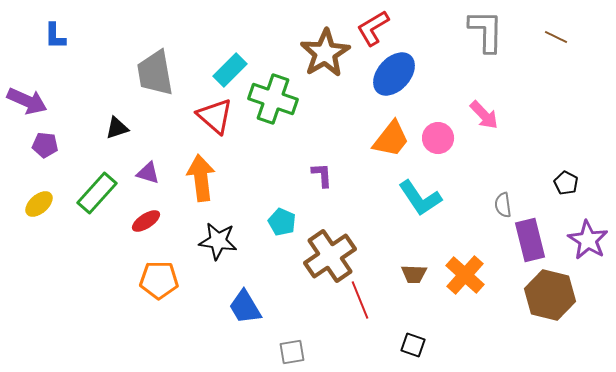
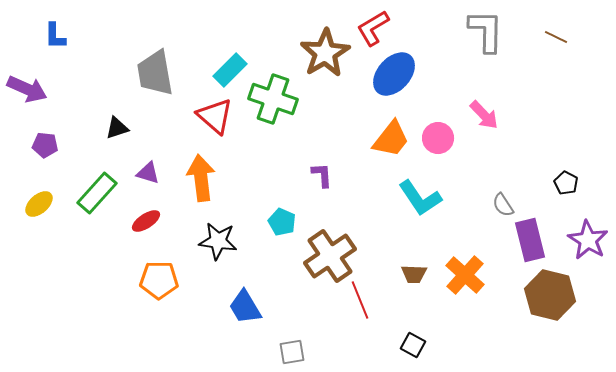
purple arrow: moved 12 px up
gray semicircle: rotated 25 degrees counterclockwise
black square: rotated 10 degrees clockwise
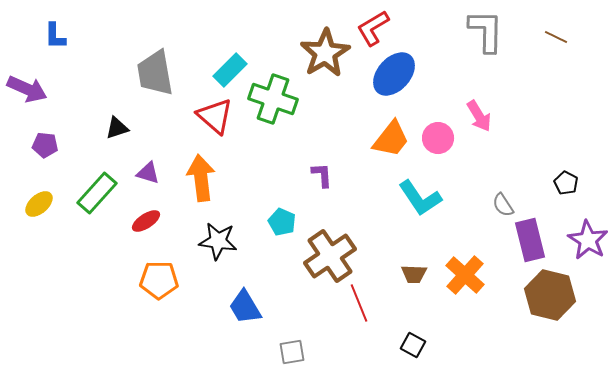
pink arrow: moved 5 px left, 1 px down; rotated 12 degrees clockwise
red line: moved 1 px left, 3 px down
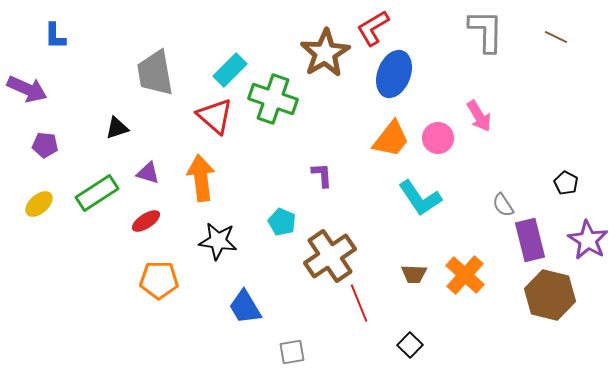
blue ellipse: rotated 21 degrees counterclockwise
green rectangle: rotated 15 degrees clockwise
black square: moved 3 px left; rotated 15 degrees clockwise
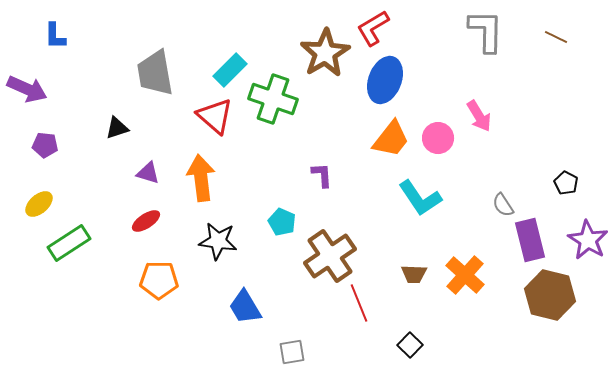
blue ellipse: moved 9 px left, 6 px down
green rectangle: moved 28 px left, 50 px down
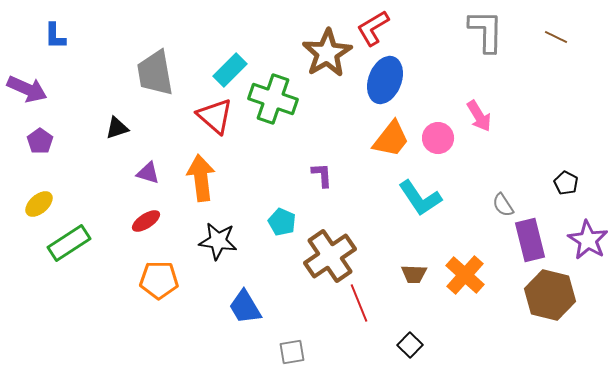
brown star: moved 2 px right
purple pentagon: moved 5 px left, 4 px up; rotated 30 degrees clockwise
